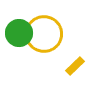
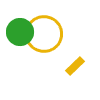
green circle: moved 1 px right, 1 px up
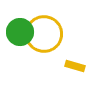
yellow rectangle: rotated 60 degrees clockwise
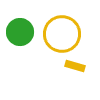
yellow circle: moved 18 px right
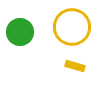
yellow circle: moved 10 px right, 7 px up
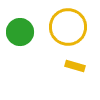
yellow circle: moved 4 px left
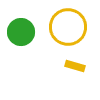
green circle: moved 1 px right
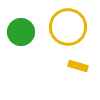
yellow rectangle: moved 3 px right
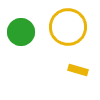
yellow rectangle: moved 4 px down
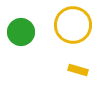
yellow circle: moved 5 px right, 2 px up
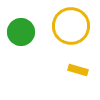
yellow circle: moved 2 px left, 1 px down
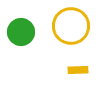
yellow rectangle: rotated 18 degrees counterclockwise
